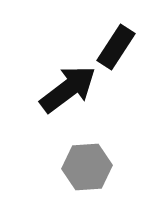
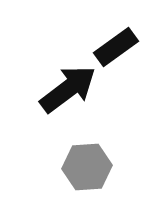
black rectangle: rotated 21 degrees clockwise
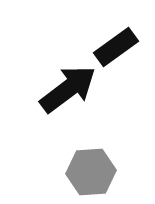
gray hexagon: moved 4 px right, 5 px down
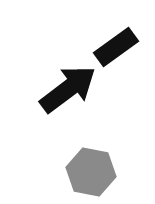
gray hexagon: rotated 15 degrees clockwise
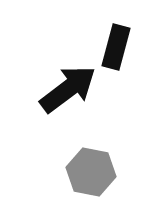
black rectangle: rotated 39 degrees counterclockwise
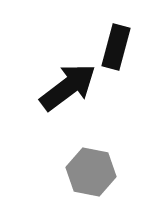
black arrow: moved 2 px up
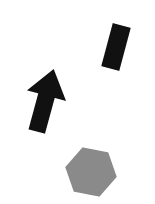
black arrow: moved 23 px left, 14 px down; rotated 38 degrees counterclockwise
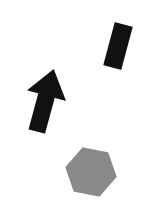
black rectangle: moved 2 px right, 1 px up
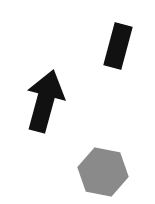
gray hexagon: moved 12 px right
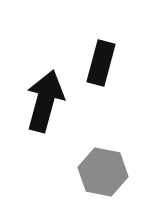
black rectangle: moved 17 px left, 17 px down
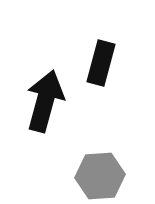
gray hexagon: moved 3 px left, 4 px down; rotated 15 degrees counterclockwise
